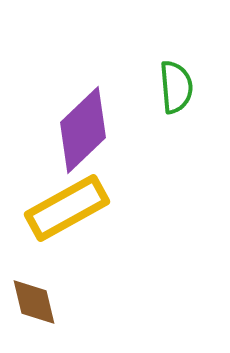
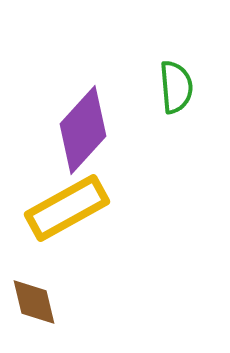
purple diamond: rotated 4 degrees counterclockwise
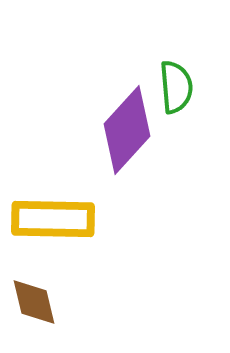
purple diamond: moved 44 px right
yellow rectangle: moved 14 px left, 11 px down; rotated 30 degrees clockwise
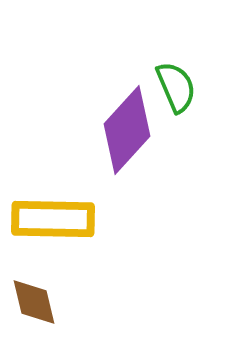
green semicircle: rotated 18 degrees counterclockwise
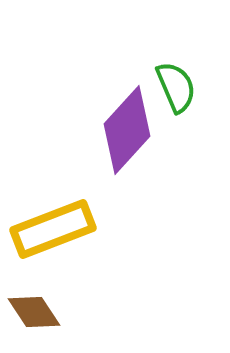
yellow rectangle: moved 10 px down; rotated 22 degrees counterclockwise
brown diamond: moved 10 px down; rotated 20 degrees counterclockwise
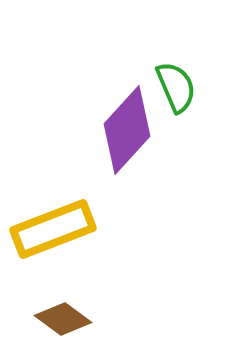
brown diamond: moved 29 px right, 7 px down; rotated 20 degrees counterclockwise
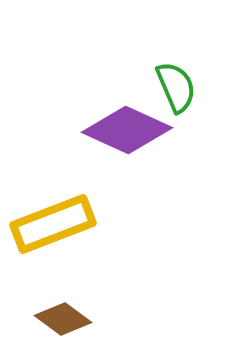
purple diamond: rotated 72 degrees clockwise
yellow rectangle: moved 5 px up
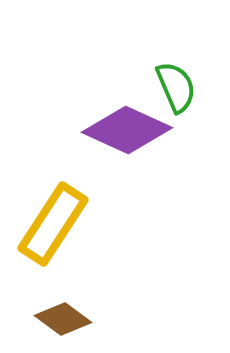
yellow rectangle: rotated 36 degrees counterclockwise
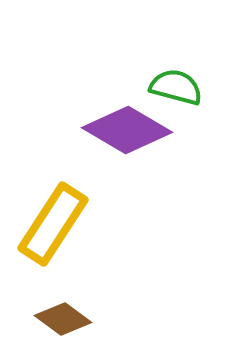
green semicircle: rotated 52 degrees counterclockwise
purple diamond: rotated 6 degrees clockwise
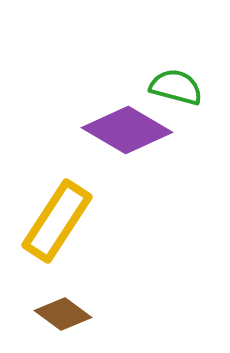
yellow rectangle: moved 4 px right, 3 px up
brown diamond: moved 5 px up
